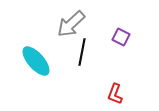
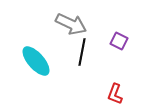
gray arrow: rotated 112 degrees counterclockwise
purple square: moved 2 px left, 4 px down
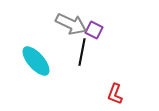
purple square: moved 25 px left, 11 px up
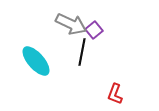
purple square: rotated 24 degrees clockwise
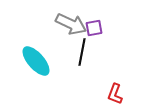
purple square: moved 2 px up; rotated 30 degrees clockwise
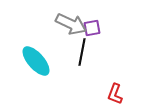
purple square: moved 2 px left
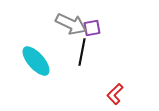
red L-shape: rotated 25 degrees clockwise
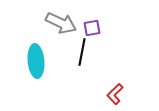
gray arrow: moved 10 px left, 1 px up
cyan ellipse: rotated 36 degrees clockwise
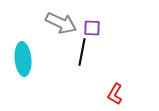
purple square: rotated 12 degrees clockwise
cyan ellipse: moved 13 px left, 2 px up
red L-shape: rotated 15 degrees counterclockwise
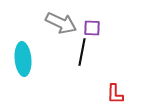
red L-shape: rotated 30 degrees counterclockwise
